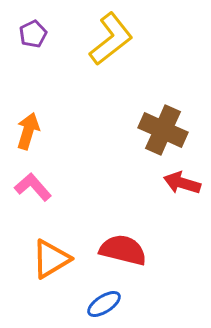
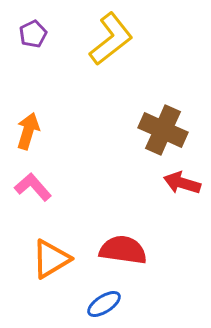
red semicircle: rotated 6 degrees counterclockwise
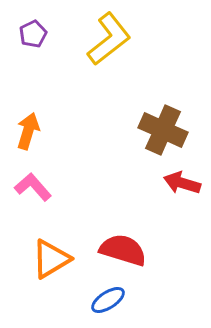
yellow L-shape: moved 2 px left
red semicircle: rotated 9 degrees clockwise
blue ellipse: moved 4 px right, 4 px up
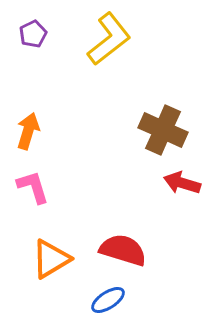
pink L-shape: rotated 24 degrees clockwise
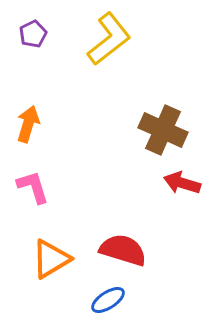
orange arrow: moved 7 px up
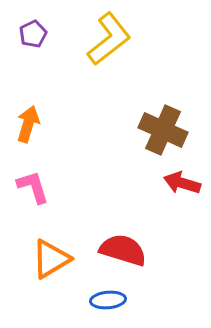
blue ellipse: rotated 28 degrees clockwise
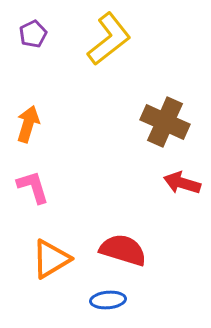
brown cross: moved 2 px right, 8 px up
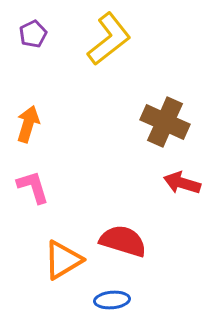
red semicircle: moved 9 px up
orange triangle: moved 12 px right, 1 px down
blue ellipse: moved 4 px right
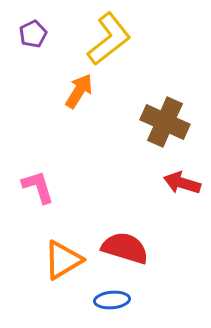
orange arrow: moved 51 px right, 33 px up; rotated 15 degrees clockwise
pink L-shape: moved 5 px right
red semicircle: moved 2 px right, 7 px down
